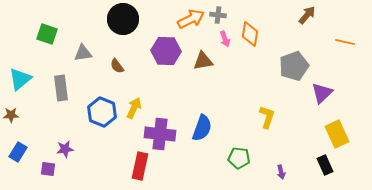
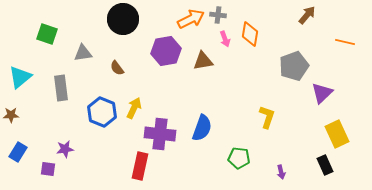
purple hexagon: rotated 12 degrees counterclockwise
brown semicircle: moved 2 px down
cyan triangle: moved 2 px up
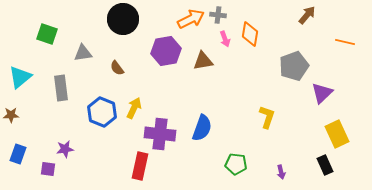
blue rectangle: moved 2 px down; rotated 12 degrees counterclockwise
green pentagon: moved 3 px left, 6 px down
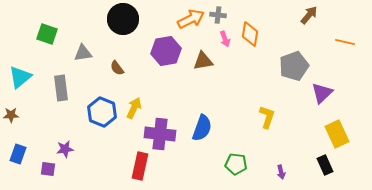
brown arrow: moved 2 px right
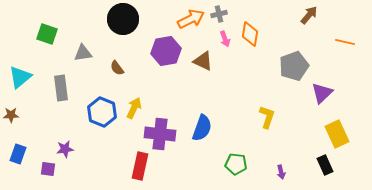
gray cross: moved 1 px right, 1 px up; rotated 21 degrees counterclockwise
brown triangle: rotated 35 degrees clockwise
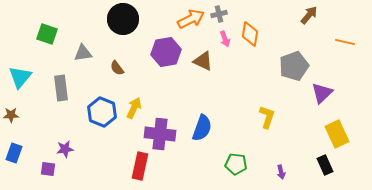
purple hexagon: moved 1 px down
cyan triangle: rotated 10 degrees counterclockwise
blue rectangle: moved 4 px left, 1 px up
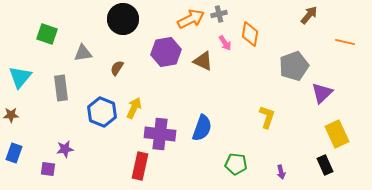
pink arrow: moved 4 px down; rotated 14 degrees counterclockwise
brown semicircle: rotated 70 degrees clockwise
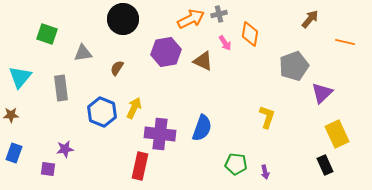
brown arrow: moved 1 px right, 4 px down
purple arrow: moved 16 px left
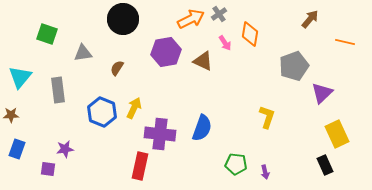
gray cross: rotated 21 degrees counterclockwise
gray rectangle: moved 3 px left, 2 px down
blue rectangle: moved 3 px right, 4 px up
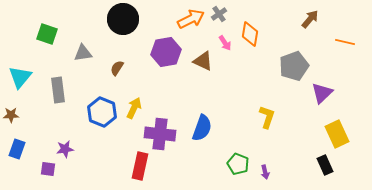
green pentagon: moved 2 px right; rotated 15 degrees clockwise
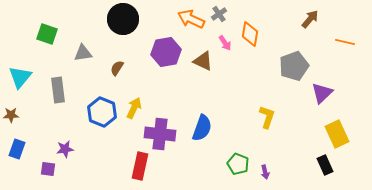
orange arrow: rotated 128 degrees counterclockwise
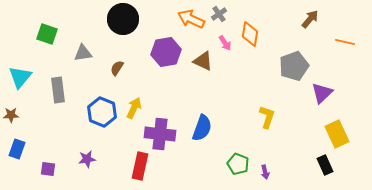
purple star: moved 22 px right, 10 px down
